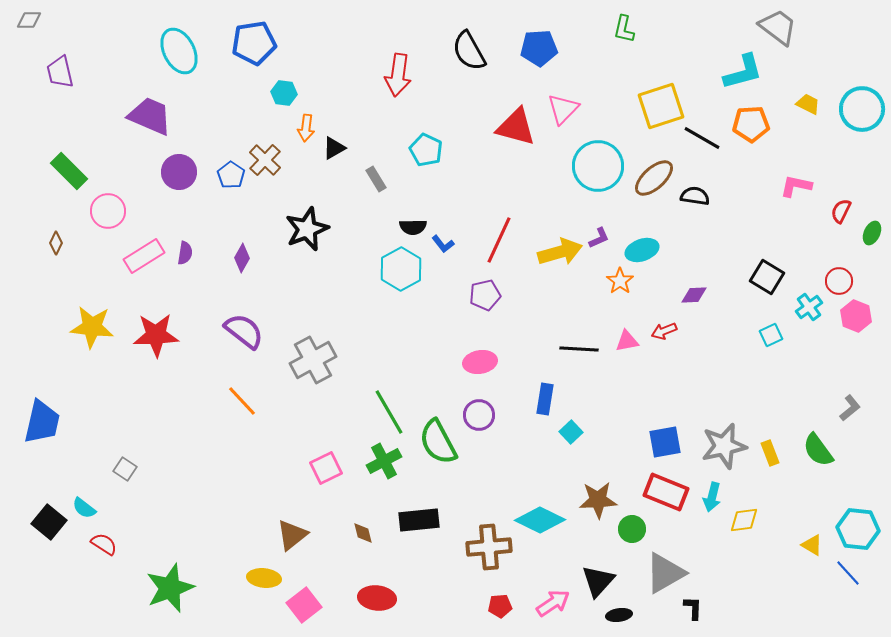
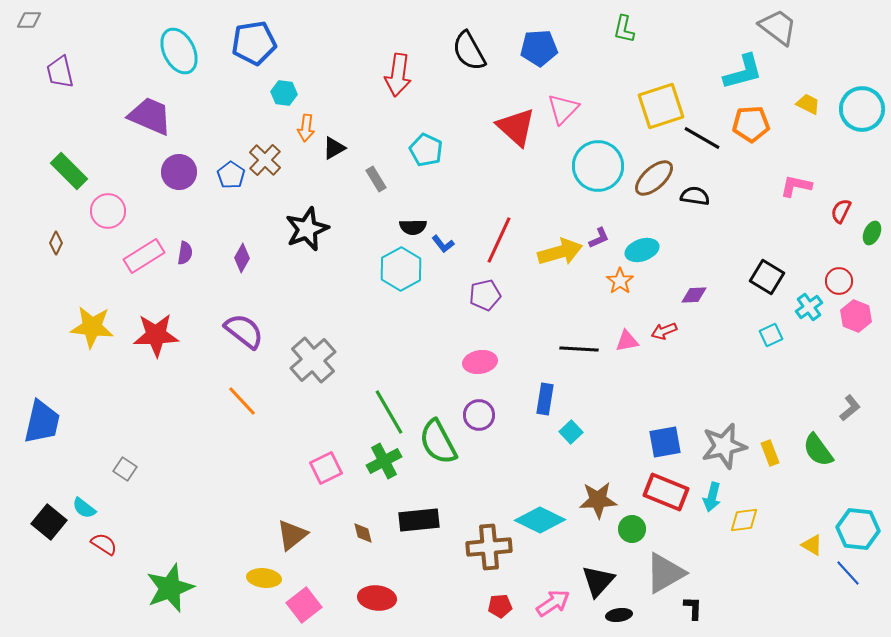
red triangle at (516, 127): rotated 27 degrees clockwise
gray cross at (313, 360): rotated 12 degrees counterclockwise
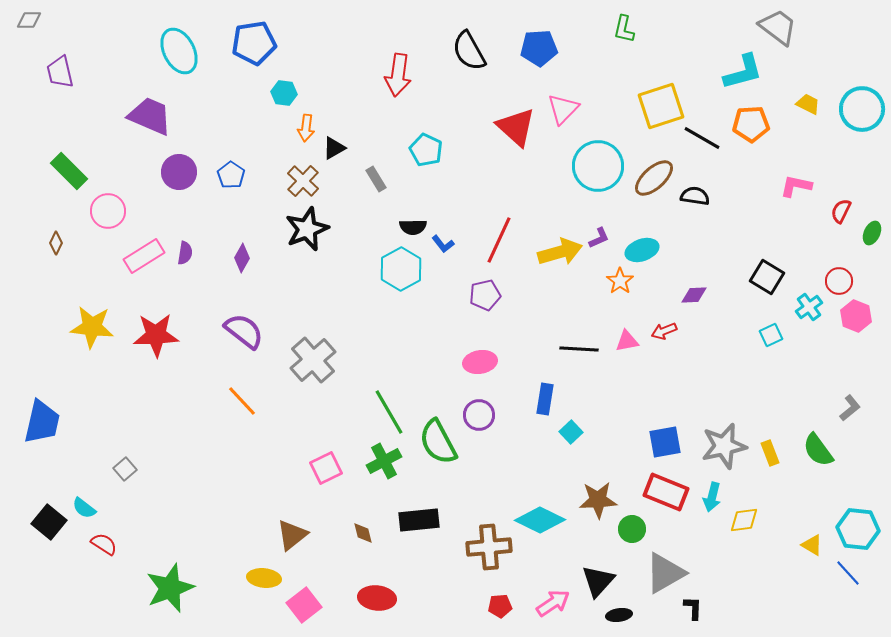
brown cross at (265, 160): moved 38 px right, 21 px down
gray square at (125, 469): rotated 15 degrees clockwise
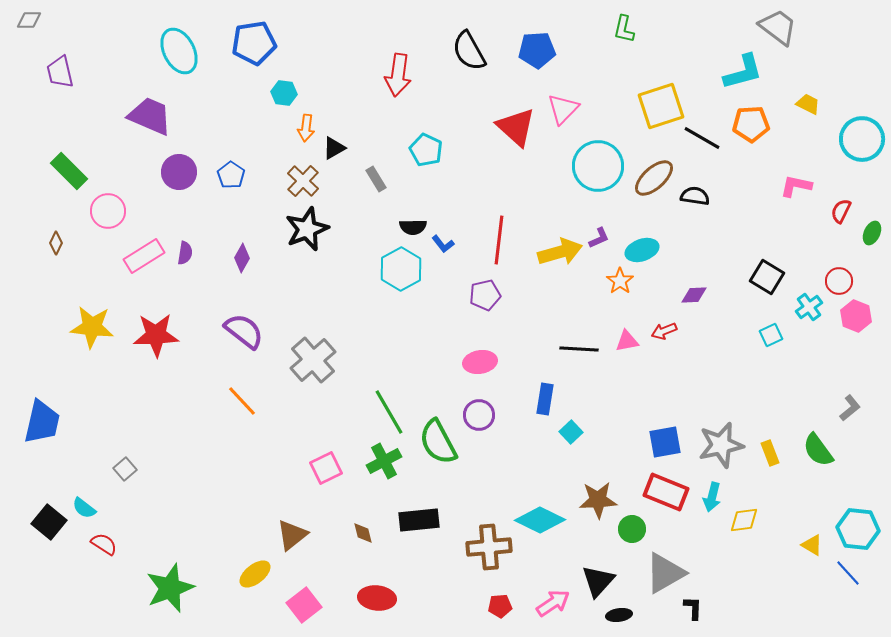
blue pentagon at (539, 48): moved 2 px left, 2 px down
cyan circle at (862, 109): moved 30 px down
red line at (499, 240): rotated 18 degrees counterclockwise
gray star at (724, 446): moved 3 px left, 1 px up
yellow ellipse at (264, 578): moved 9 px left, 4 px up; rotated 44 degrees counterclockwise
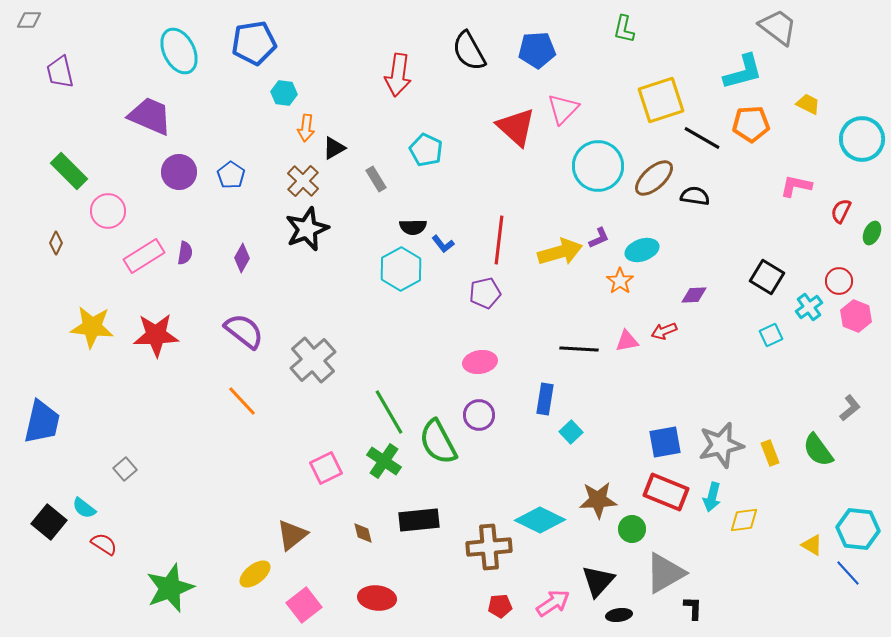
yellow square at (661, 106): moved 6 px up
purple pentagon at (485, 295): moved 2 px up
green cross at (384, 461): rotated 28 degrees counterclockwise
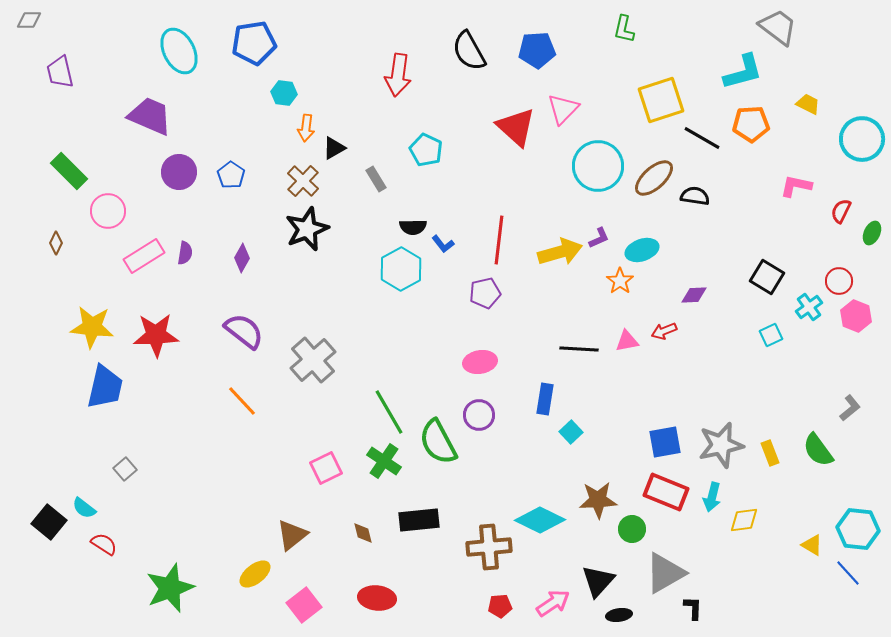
blue trapezoid at (42, 422): moved 63 px right, 35 px up
